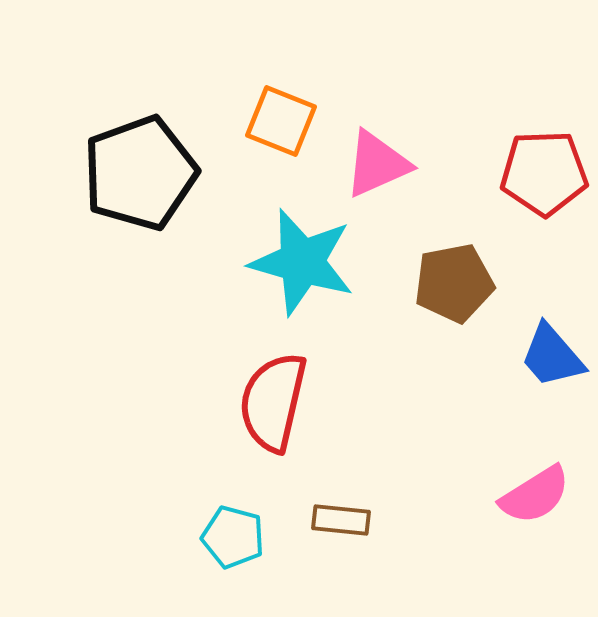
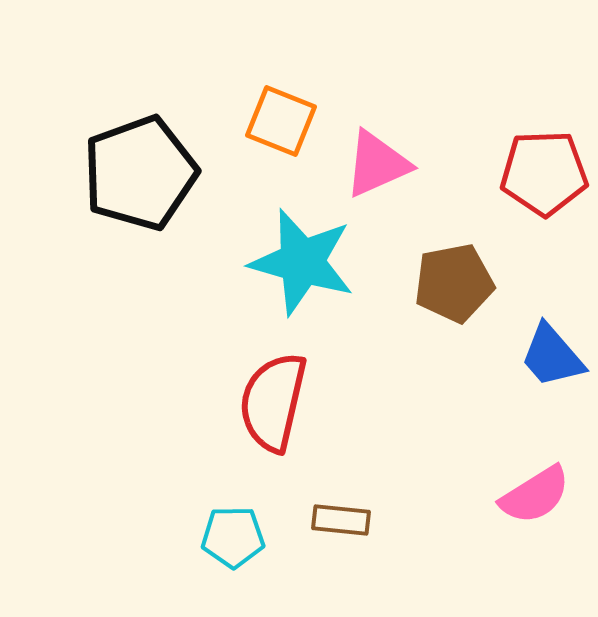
cyan pentagon: rotated 16 degrees counterclockwise
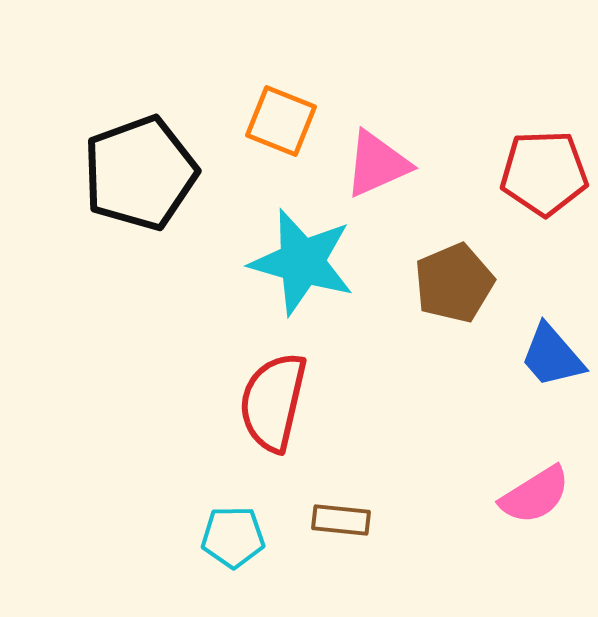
brown pentagon: rotated 12 degrees counterclockwise
